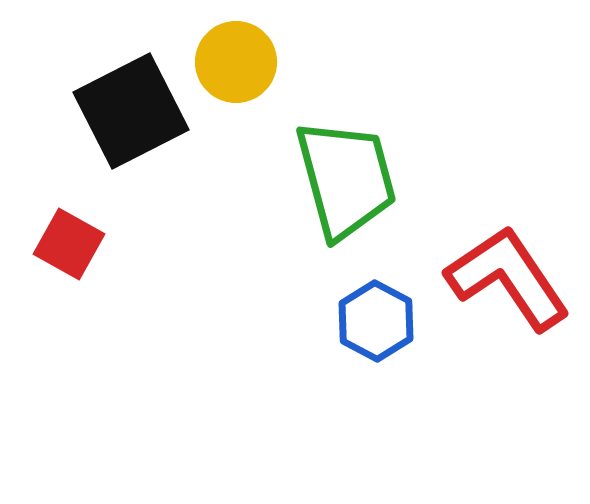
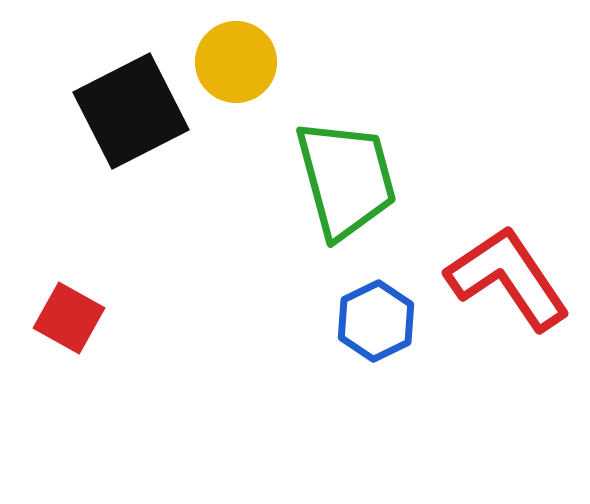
red square: moved 74 px down
blue hexagon: rotated 6 degrees clockwise
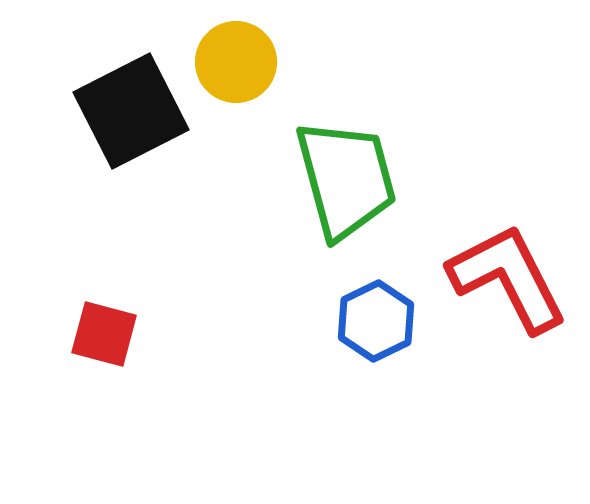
red L-shape: rotated 7 degrees clockwise
red square: moved 35 px right, 16 px down; rotated 14 degrees counterclockwise
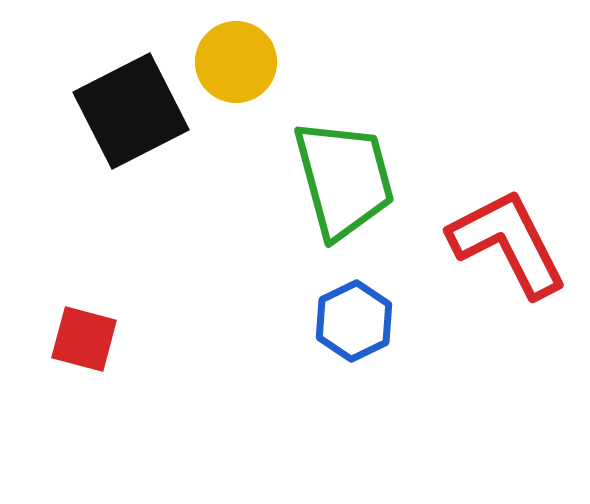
green trapezoid: moved 2 px left
red L-shape: moved 35 px up
blue hexagon: moved 22 px left
red square: moved 20 px left, 5 px down
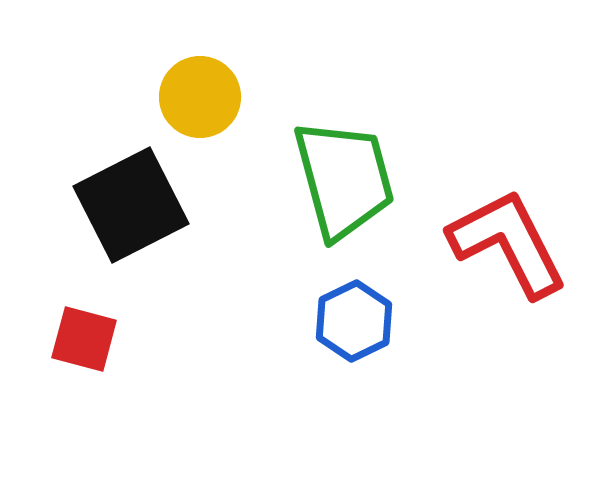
yellow circle: moved 36 px left, 35 px down
black square: moved 94 px down
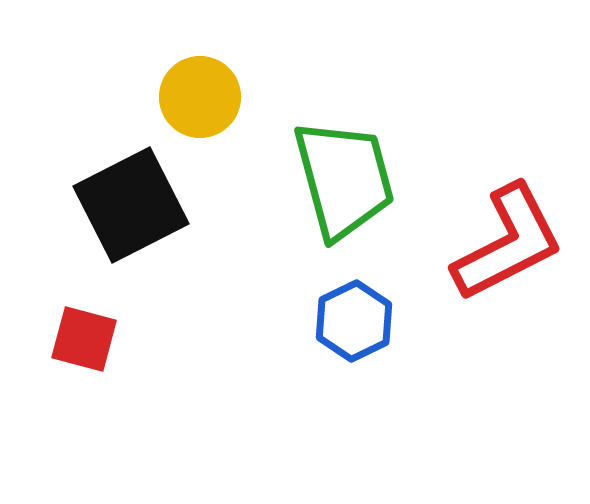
red L-shape: rotated 90 degrees clockwise
